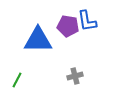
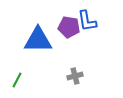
purple pentagon: moved 1 px right, 1 px down
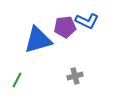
blue L-shape: rotated 55 degrees counterclockwise
purple pentagon: moved 4 px left; rotated 15 degrees counterclockwise
blue triangle: rotated 16 degrees counterclockwise
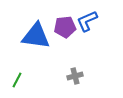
blue L-shape: rotated 130 degrees clockwise
blue triangle: moved 2 px left, 4 px up; rotated 24 degrees clockwise
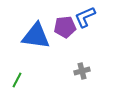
blue L-shape: moved 2 px left, 4 px up
gray cross: moved 7 px right, 5 px up
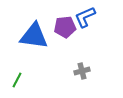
blue triangle: moved 2 px left
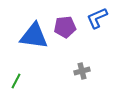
blue L-shape: moved 12 px right, 1 px down
green line: moved 1 px left, 1 px down
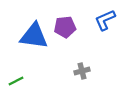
blue L-shape: moved 8 px right, 2 px down
green line: rotated 35 degrees clockwise
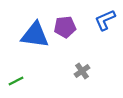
blue triangle: moved 1 px right, 1 px up
gray cross: rotated 21 degrees counterclockwise
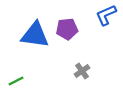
blue L-shape: moved 1 px right, 5 px up
purple pentagon: moved 2 px right, 2 px down
